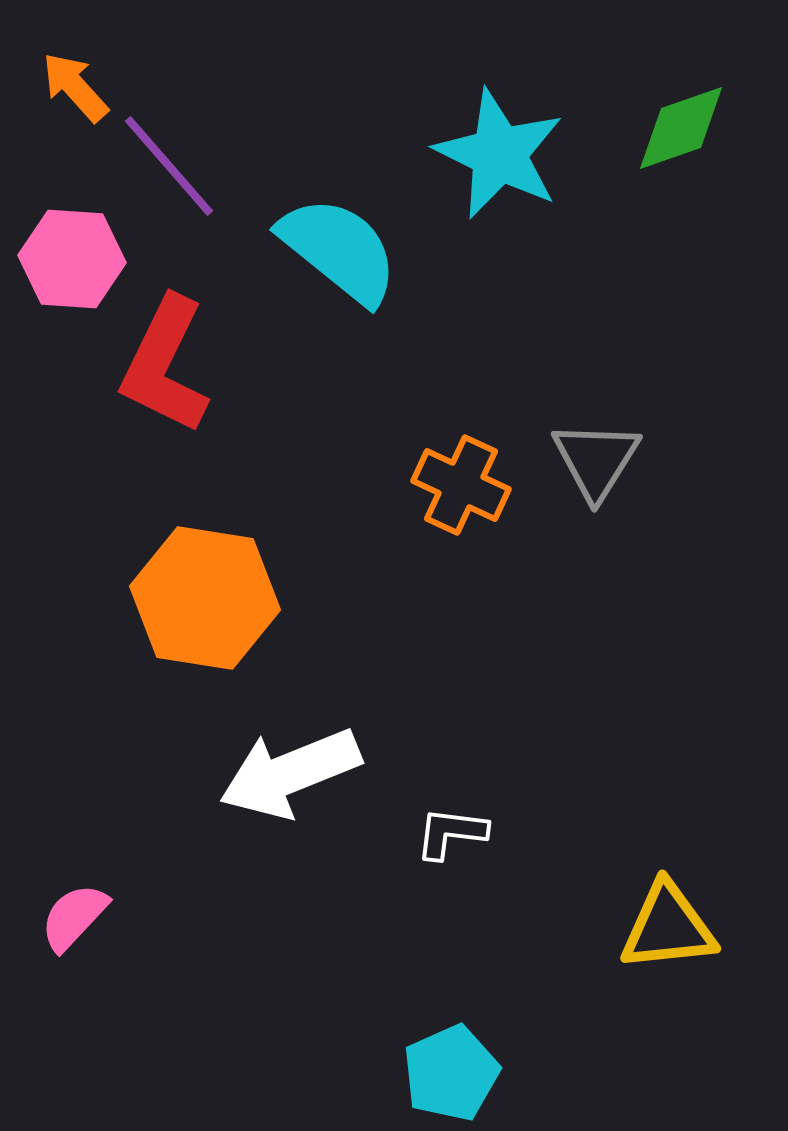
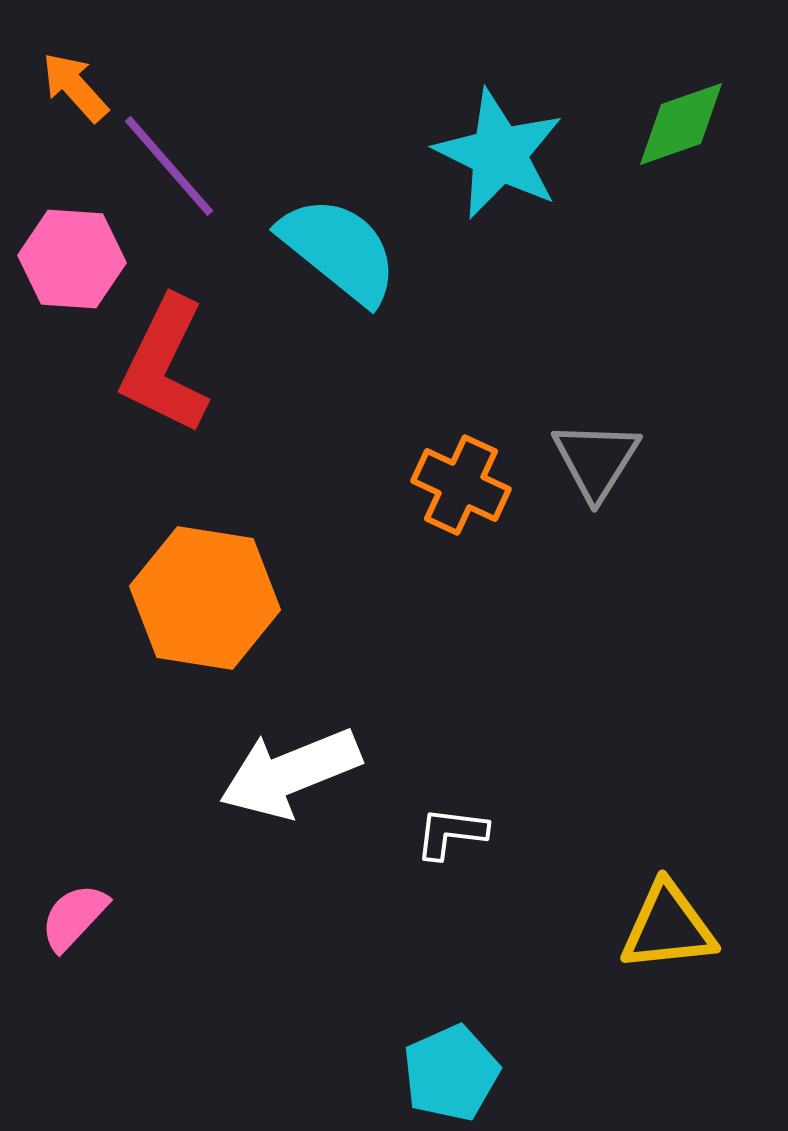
green diamond: moved 4 px up
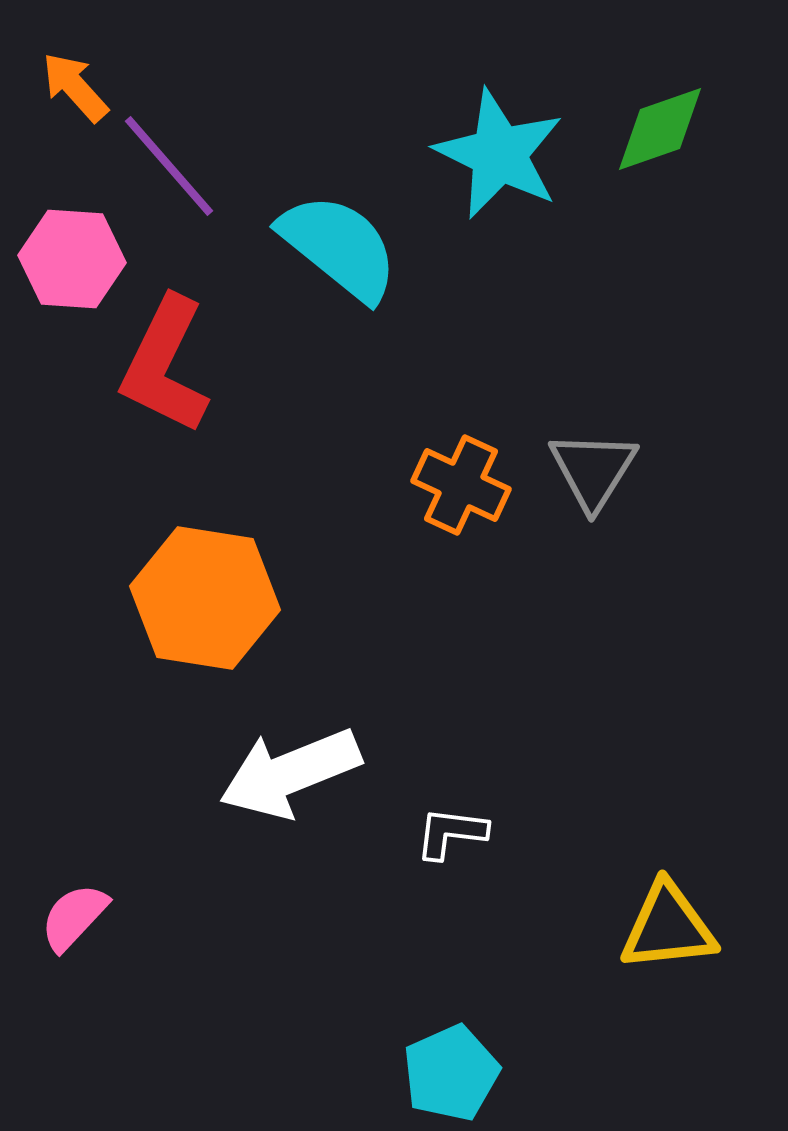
green diamond: moved 21 px left, 5 px down
cyan semicircle: moved 3 px up
gray triangle: moved 3 px left, 10 px down
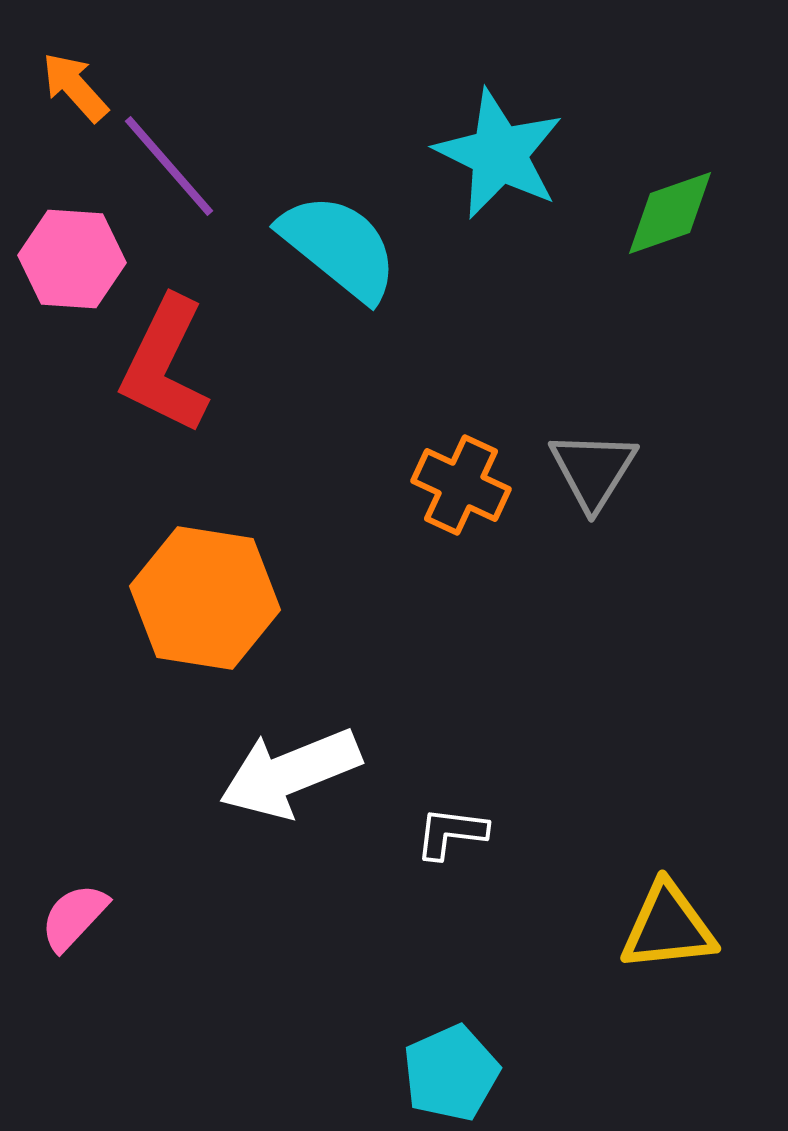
green diamond: moved 10 px right, 84 px down
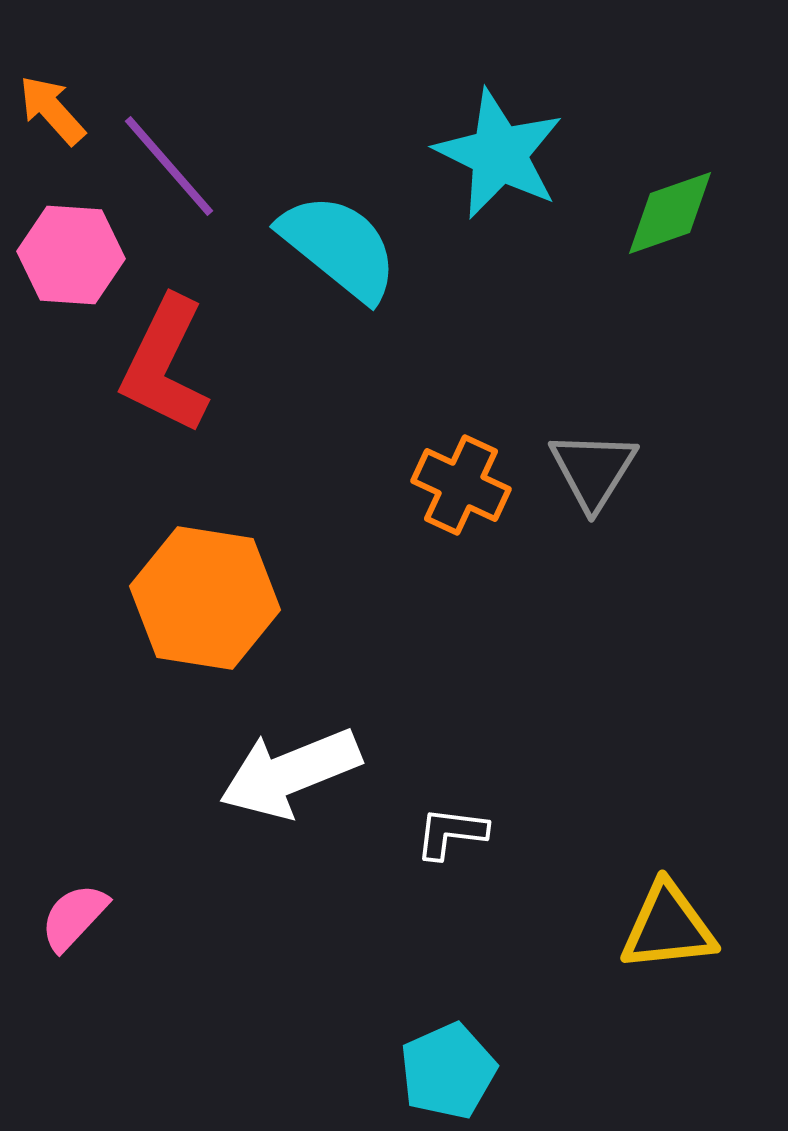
orange arrow: moved 23 px left, 23 px down
pink hexagon: moved 1 px left, 4 px up
cyan pentagon: moved 3 px left, 2 px up
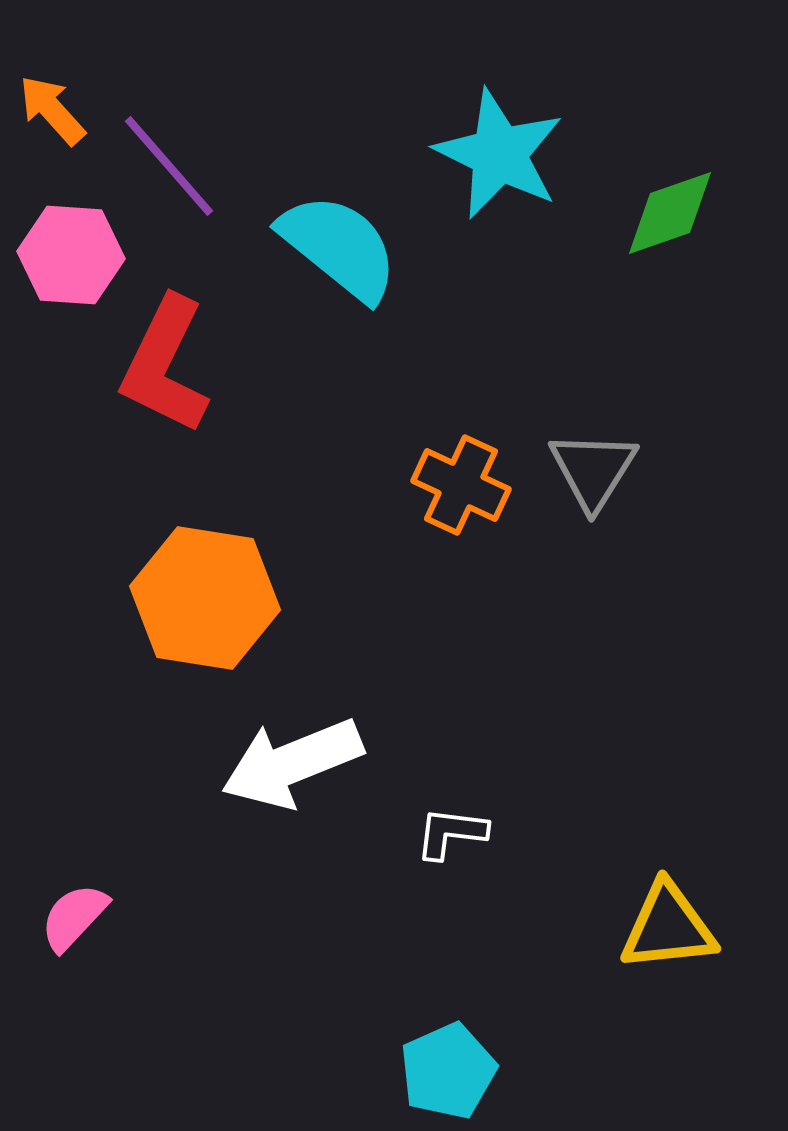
white arrow: moved 2 px right, 10 px up
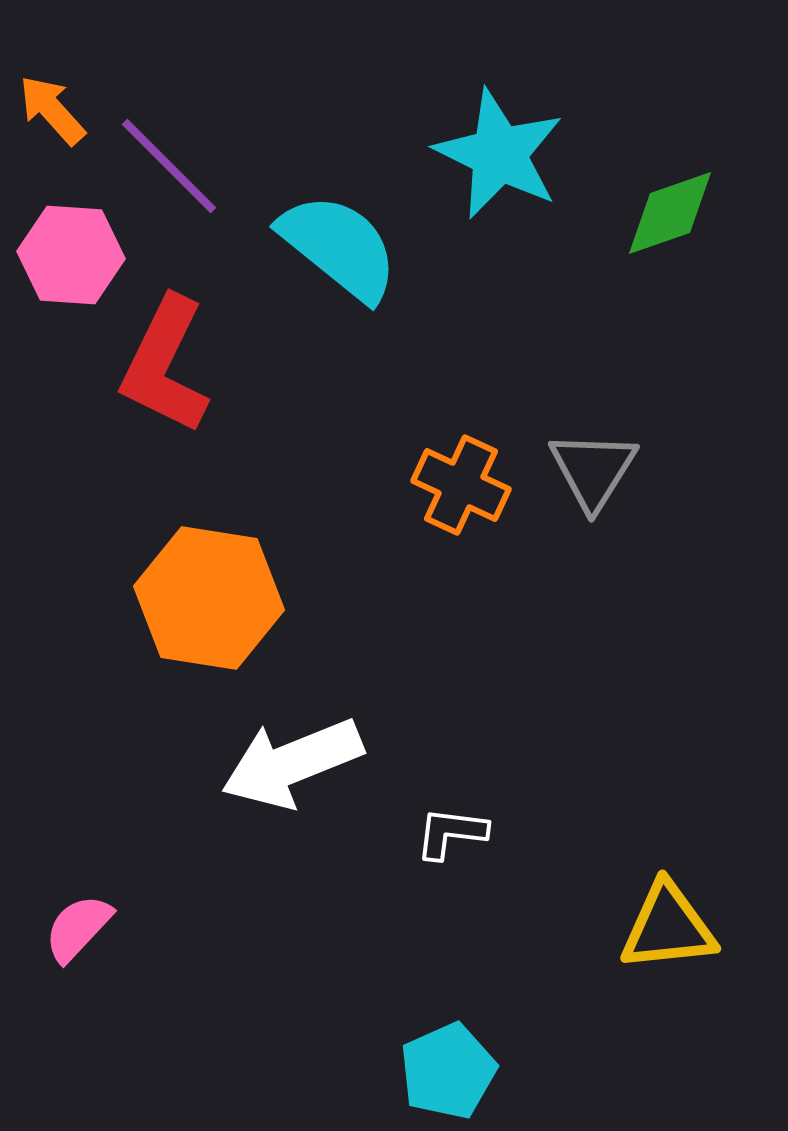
purple line: rotated 4 degrees counterclockwise
orange hexagon: moved 4 px right
pink semicircle: moved 4 px right, 11 px down
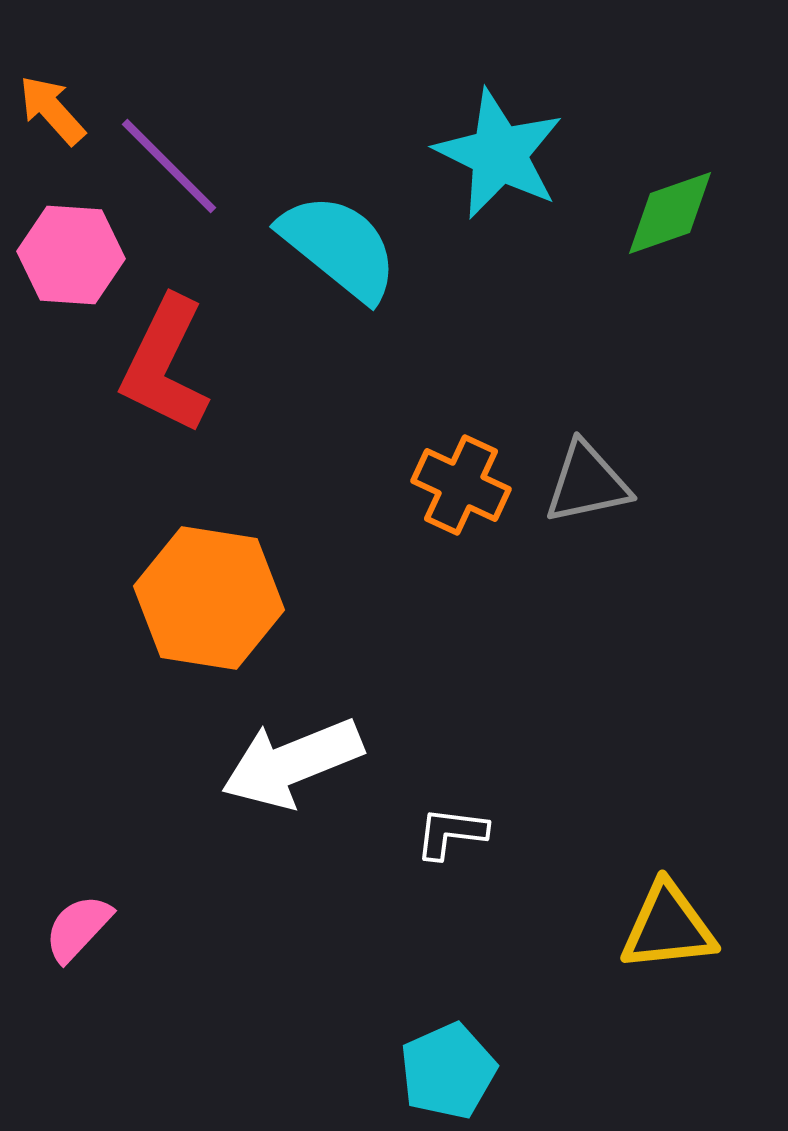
gray triangle: moved 6 px left, 13 px down; rotated 46 degrees clockwise
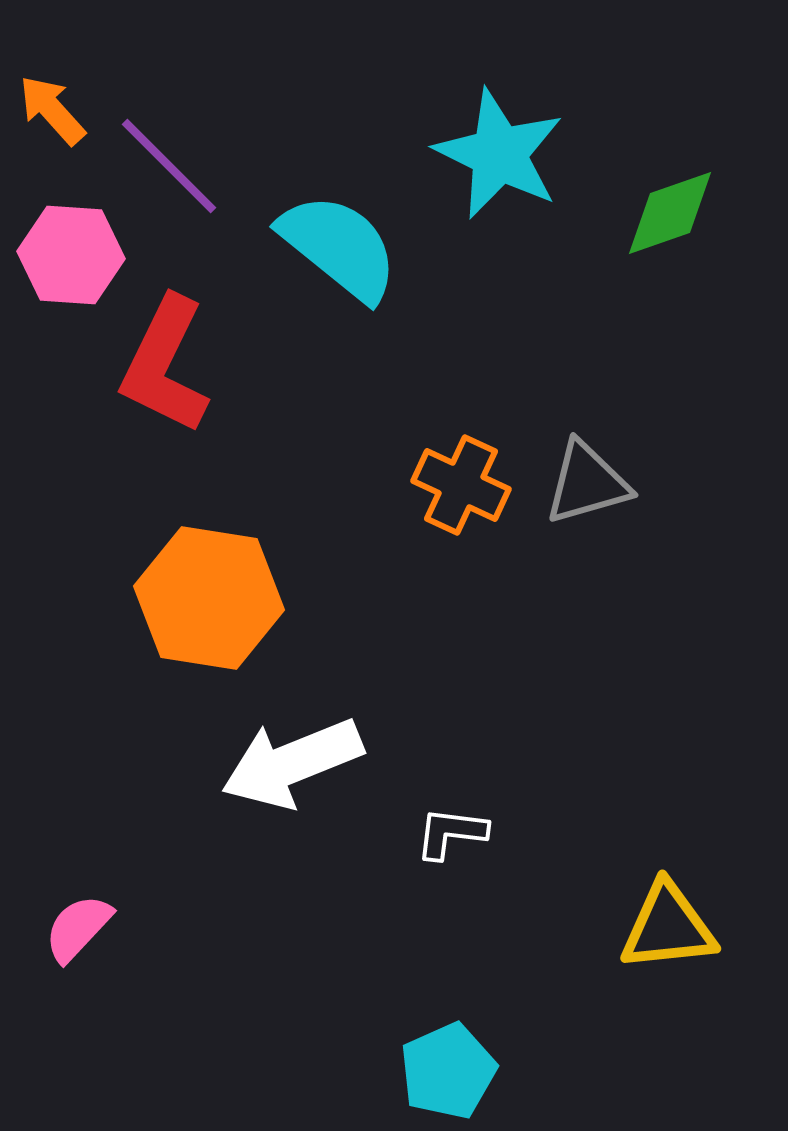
gray triangle: rotated 4 degrees counterclockwise
